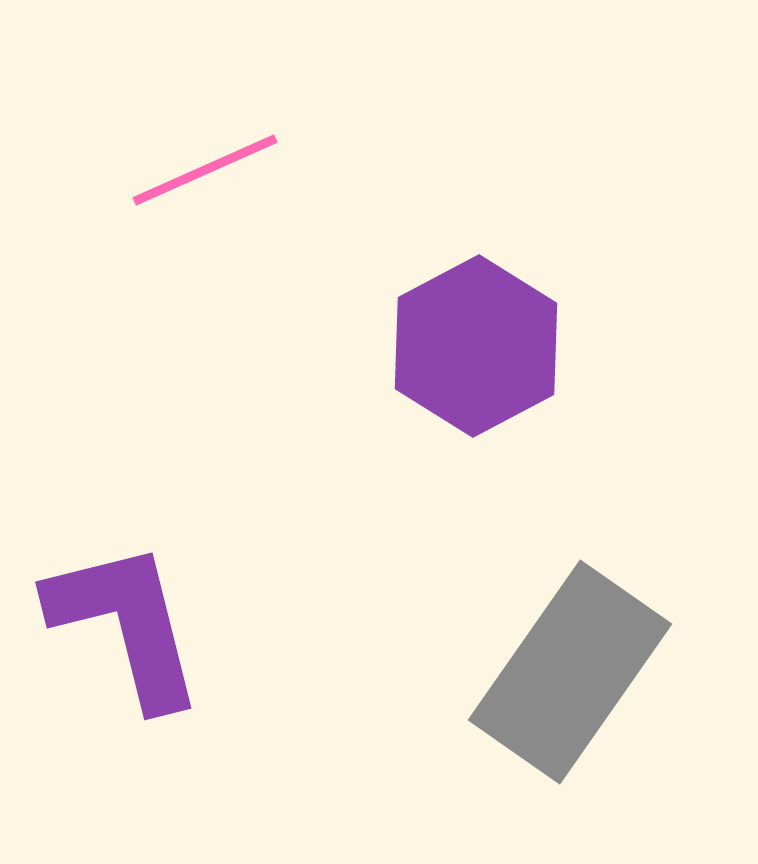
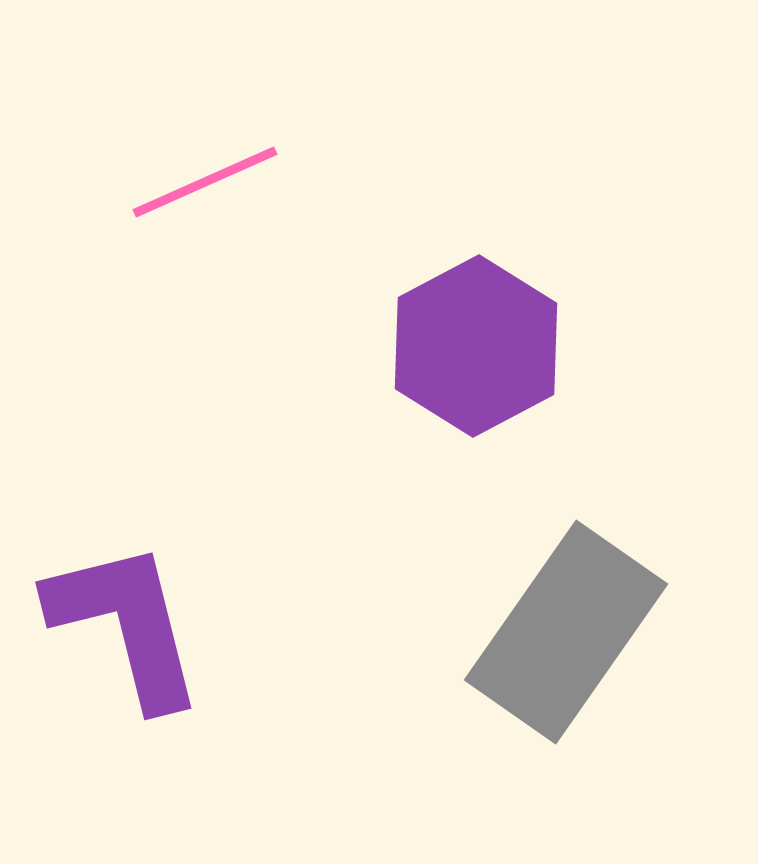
pink line: moved 12 px down
gray rectangle: moved 4 px left, 40 px up
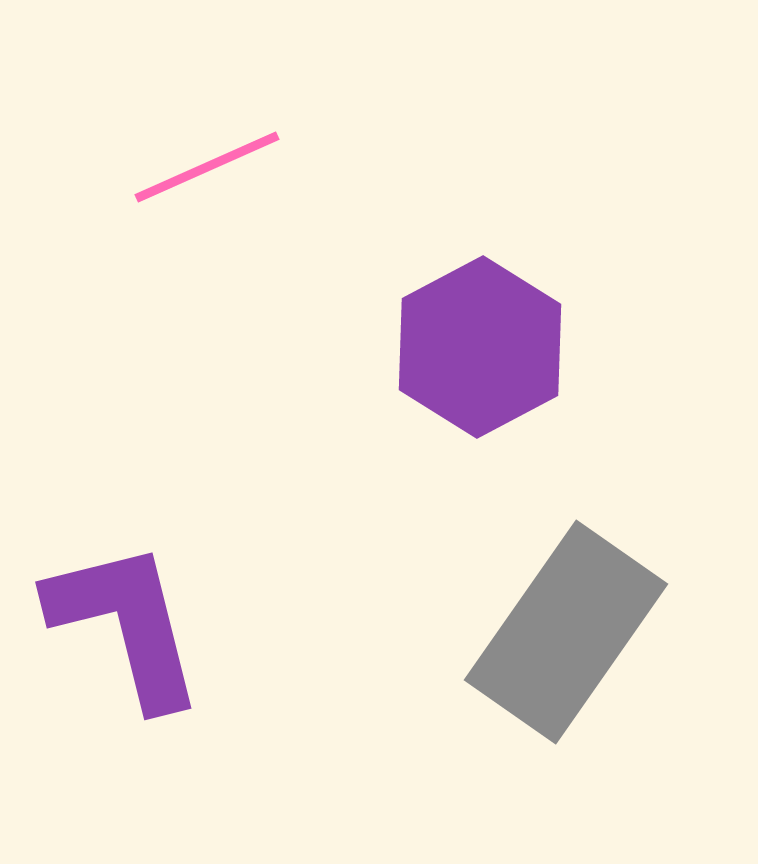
pink line: moved 2 px right, 15 px up
purple hexagon: moved 4 px right, 1 px down
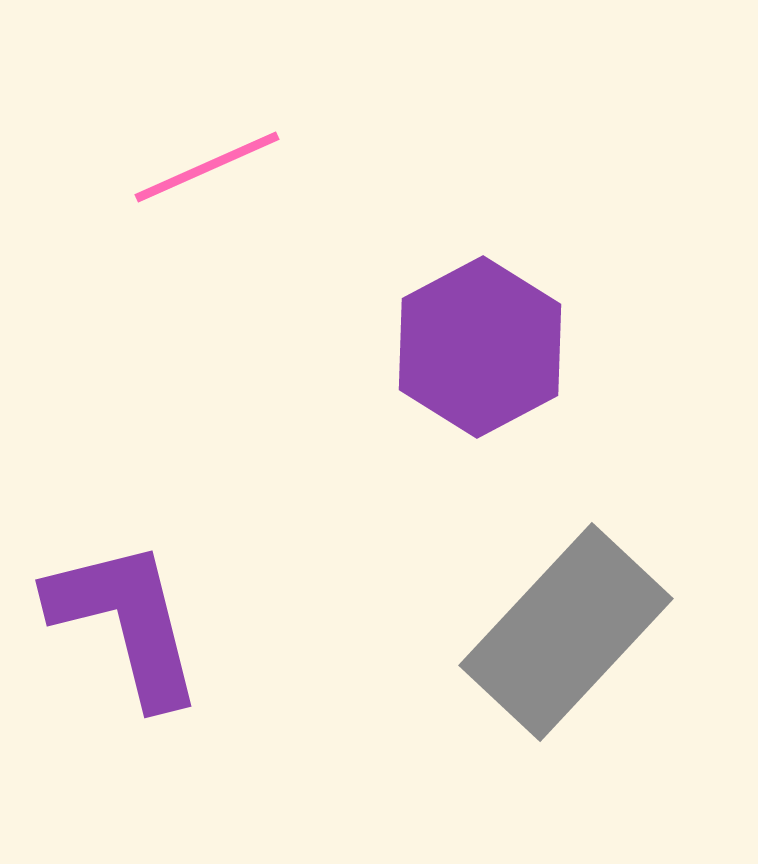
purple L-shape: moved 2 px up
gray rectangle: rotated 8 degrees clockwise
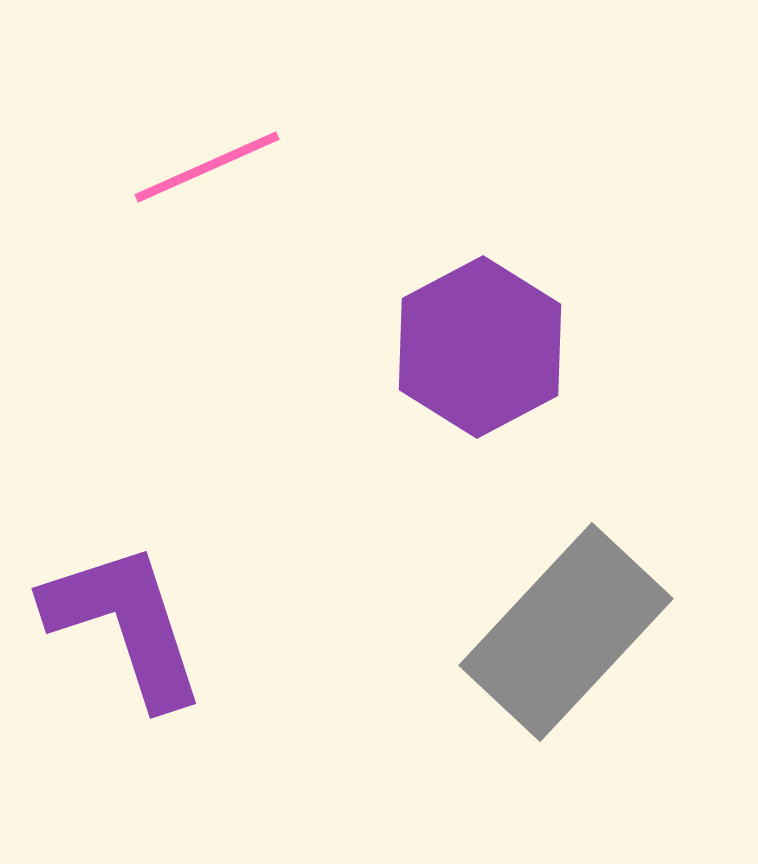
purple L-shape: moved 1 px left, 2 px down; rotated 4 degrees counterclockwise
